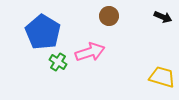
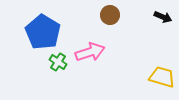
brown circle: moved 1 px right, 1 px up
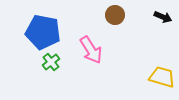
brown circle: moved 5 px right
blue pentagon: rotated 20 degrees counterclockwise
pink arrow: moved 1 px right, 2 px up; rotated 76 degrees clockwise
green cross: moved 7 px left; rotated 18 degrees clockwise
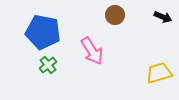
pink arrow: moved 1 px right, 1 px down
green cross: moved 3 px left, 3 px down
yellow trapezoid: moved 3 px left, 4 px up; rotated 32 degrees counterclockwise
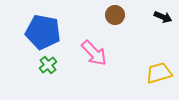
pink arrow: moved 2 px right, 2 px down; rotated 12 degrees counterclockwise
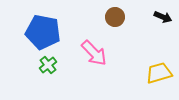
brown circle: moved 2 px down
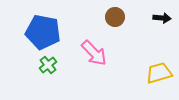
black arrow: moved 1 px left, 1 px down; rotated 18 degrees counterclockwise
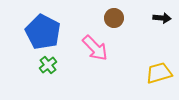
brown circle: moved 1 px left, 1 px down
blue pentagon: rotated 16 degrees clockwise
pink arrow: moved 1 px right, 5 px up
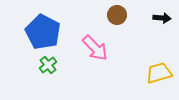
brown circle: moved 3 px right, 3 px up
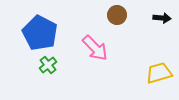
blue pentagon: moved 3 px left, 1 px down
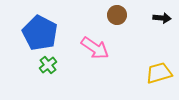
pink arrow: rotated 12 degrees counterclockwise
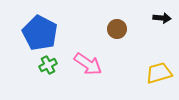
brown circle: moved 14 px down
pink arrow: moved 7 px left, 16 px down
green cross: rotated 12 degrees clockwise
